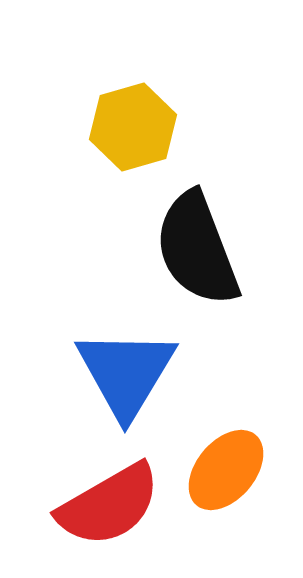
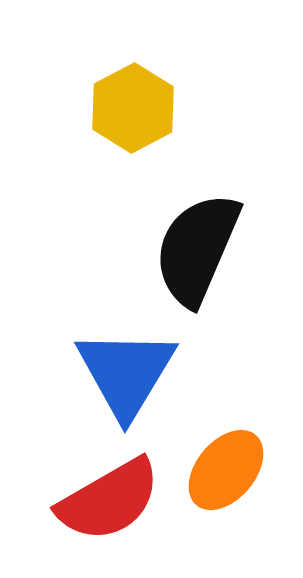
yellow hexagon: moved 19 px up; rotated 12 degrees counterclockwise
black semicircle: rotated 44 degrees clockwise
red semicircle: moved 5 px up
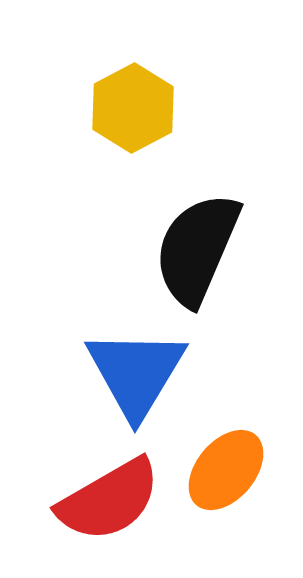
blue triangle: moved 10 px right
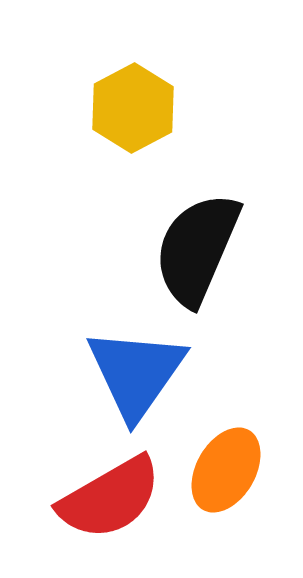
blue triangle: rotated 4 degrees clockwise
orange ellipse: rotated 10 degrees counterclockwise
red semicircle: moved 1 px right, 2 px up
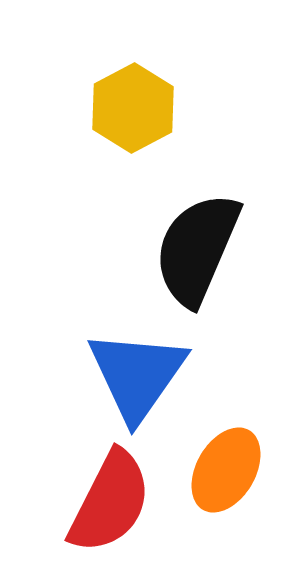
blue triangle: moved 1 px right, 2 px down
red semicircle: moved 4 px down; rotated 33 degrees counterclockwise
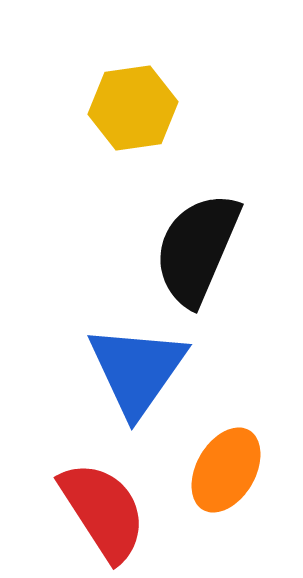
yellow hexagon: rotated 20 degrees clockwise
blue triangle: moved 5 px up
red semicircle: moved 7 px left, 9 px down; rotated 60 degrees counterclockwise
